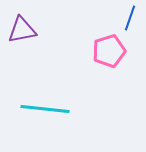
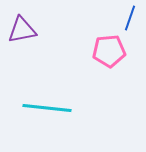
pink pentagon: rotated 12 degrees clockwise
cyan line: moved 2 px right, 1 px up
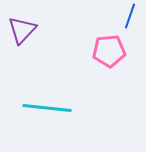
blue line: moved 2 px up
purple triangle: rotated 36 degrees counterclockwise
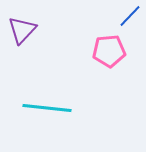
blue line: rotated 25 degrees clockwise
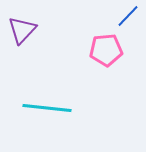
blue line: moved 2 px left
pink pentagon: moved 3 px left, 1 px up
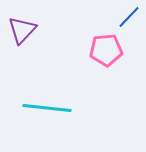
blue line: moved 1 px right, 1 px down
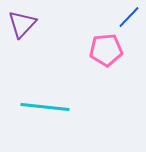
purple triangle: moved 6 px up
cyan line: moved 2 px left, 1 px up
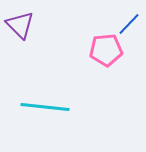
blue line: moved 7 px down
purple triangle: moved 2 px left, 1 px down; rotated 28 degrees counterclockwise
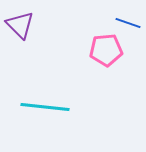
blue line: moved 1 px left, 1 px up; rotated 65 degrees clockwise
